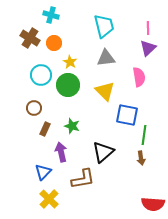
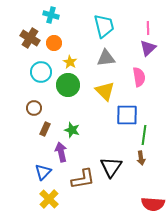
cyan circle: moved 3 px up
blue square: rotated 10 degrees counterclockwise
green star: moved 4 px down
black triangle: moved 8 px right, 15 px down; rotated 15 degrees counterclockwise
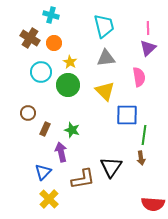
brown circle: moved 6 px left, 5 px down
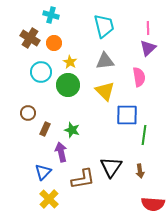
gray triangle: moved 1 px left, 3 px down
brown arrow: moved 1 px left, 13 px down
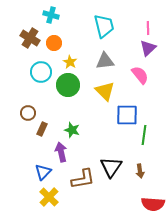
pink semicircle: moved 1 px right, 2 px up; rotated 30 degrees counterclockwise
brown rectangle: moved 3 px left
yellow cross: moved 2 px up
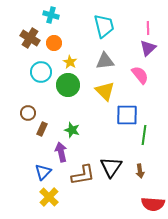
brown L-shape: moved 4 px up
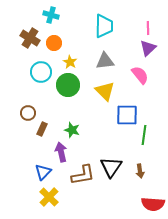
cyan trapezoid: rotated 15 degrees clockwise
